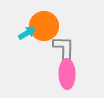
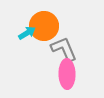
gray L-shape: rotated 24 degrees counterclockwise
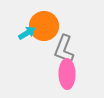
gray L-shape: rotated 136 degrees counterclockwise
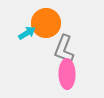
orange circle: moved 2 px right, 3 px up
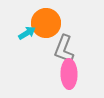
pink ellipse: moved 2 px right
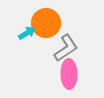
gray L-shape: moved 2 px right, 1 px up; rotated 144 degrees counterclockwise
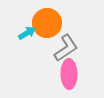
orange circle: moved 1 px right
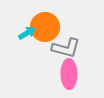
orange circle: moved 2 px left, 4 px down
gray L-shape: rotated 48 degrees clockwise
